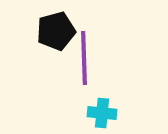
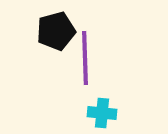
purple line: moved 1 px right
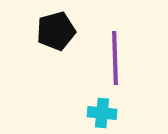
purple line: moved 30 px right
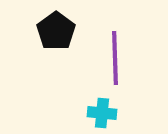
black pentagon: rotated 21 degrees counterclockwise
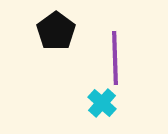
cyan cross: moved 10 px up; rotated 36 degrees clockwise
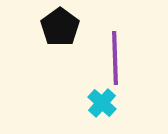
black pentagon: moved 4 px right, 4 px up
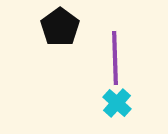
cyan cross: moved 15 px right
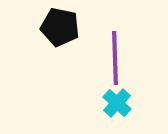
black pentagon: rotated 24 degrees counterclockwise
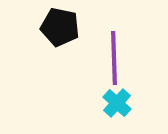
purple line: moved 1 px left
